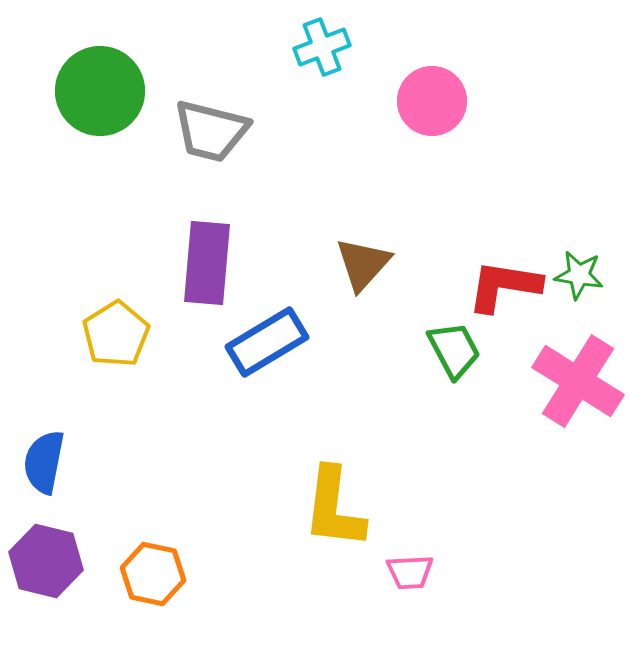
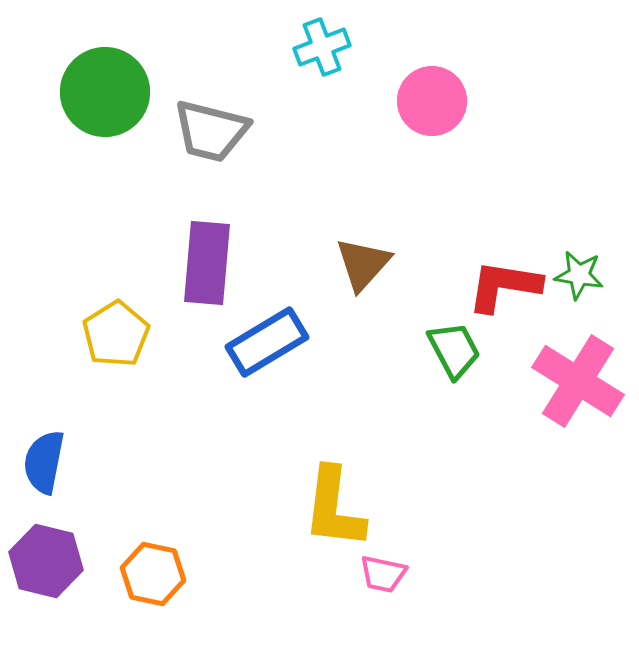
green circle: moved 5 px right, 1 px down
pink trapezoid: moved 27 px left, 2 px down; rotated 15 degrees clockwise
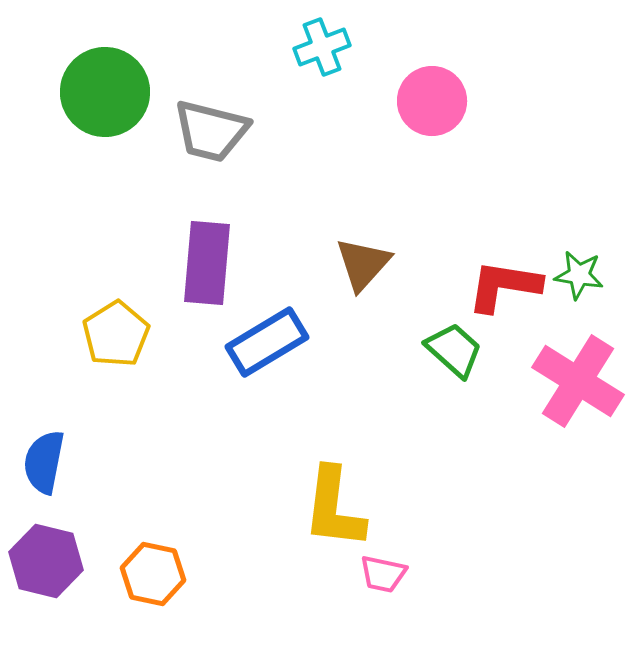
green trapezoid: rotated 20 degrees counterclockwise
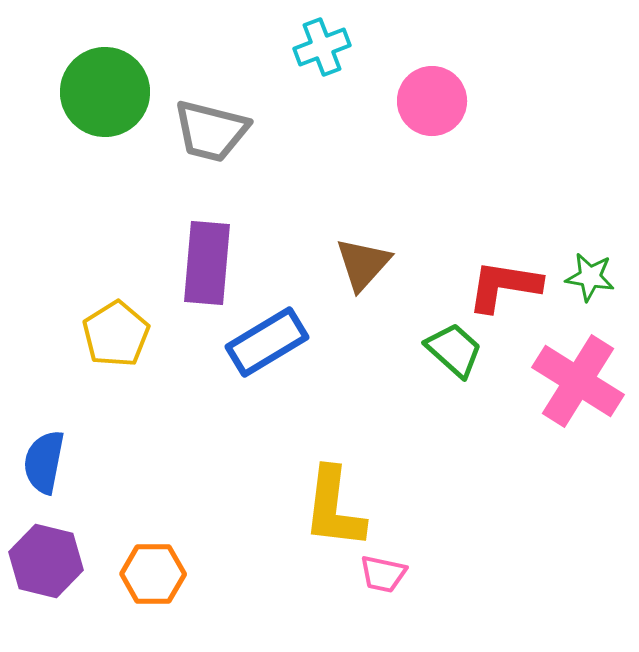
green star: moved 11 px right, 2 px down
orange hexagon: rotated 12 degrees counterclockwise
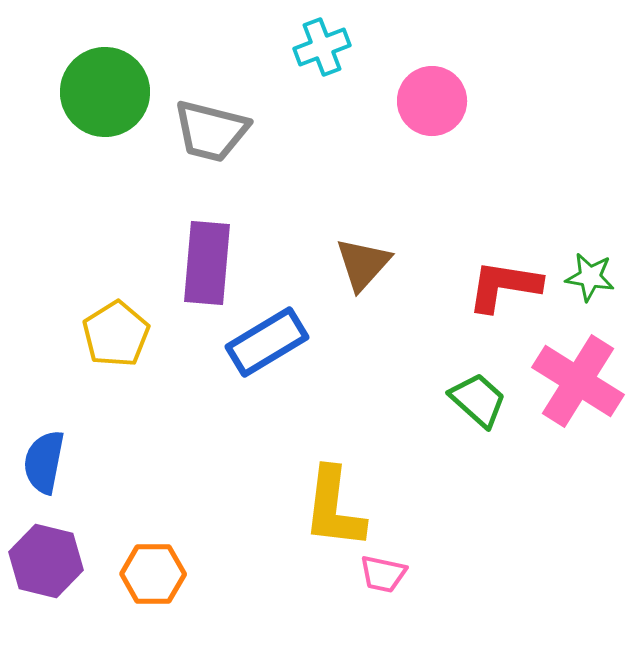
green trapezoid: moved 24 px right, 50 px down
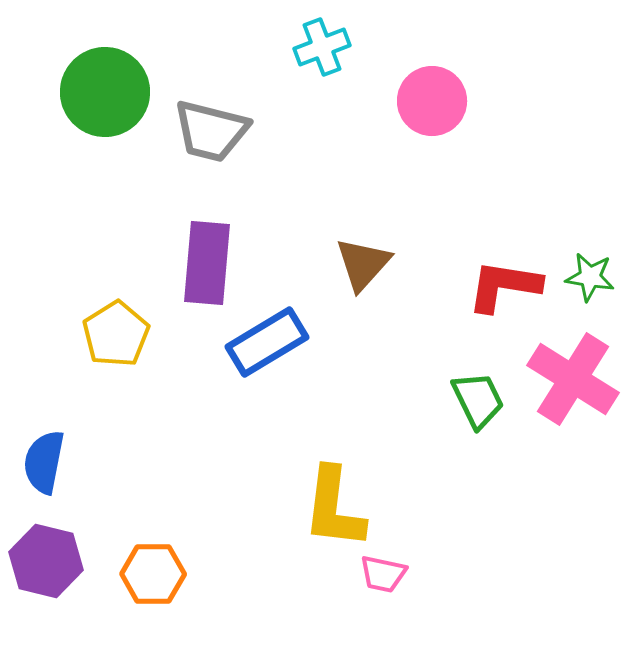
pink cross: moved 5 px left, 2 px up
green trapezoid: rotated 22 degrees clockwise
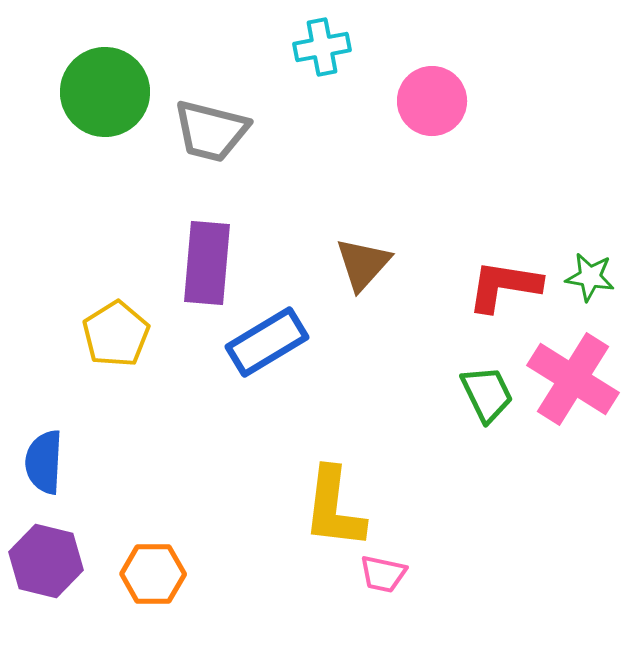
cyan cross: rotated 10 degrees clockwise
green trapezoid: moved 9 px right, 6 px up
blue semicircle: rotated 8 degrees counterclockwise
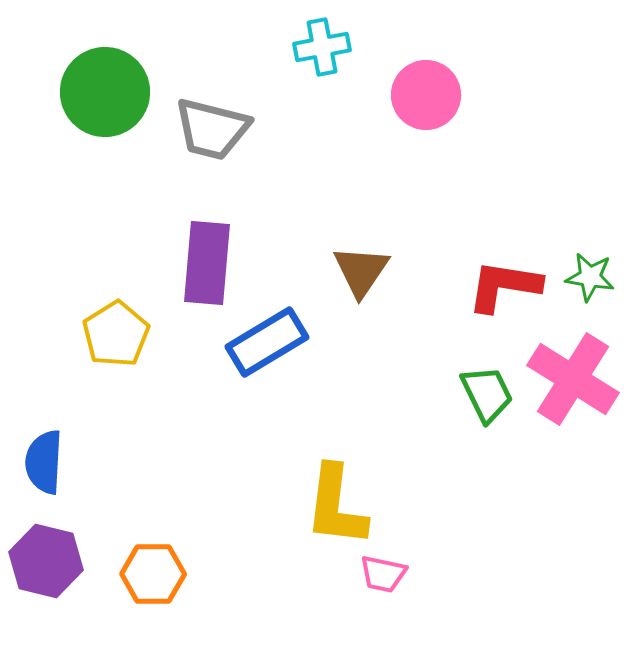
pink circle: moved 6 px left, 6 px up
gray trapezoid: moved 1 px right, 2 px up
brown triangle: moved 2 px left, 7 px down; rotated 8 degrees counterclockwise
yellow L-shape: moved 2 px right, 2 px up
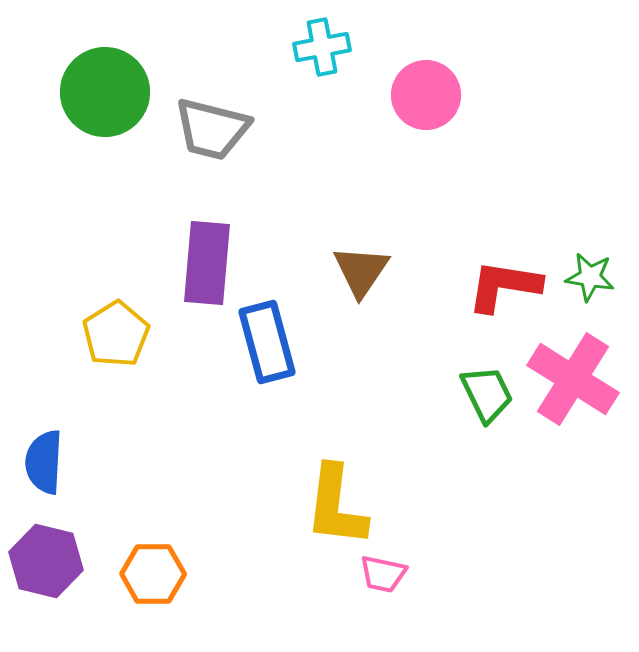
blue rectangle: rotated 74 degrees counterclockwise
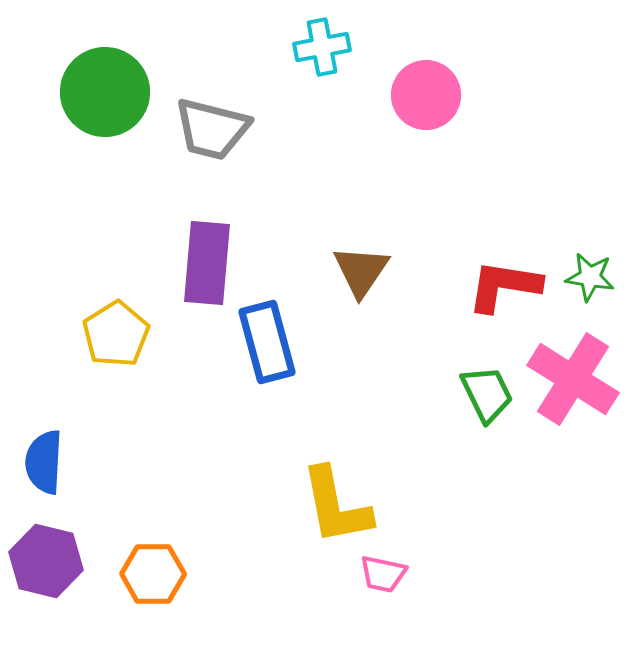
yellow L-shape: rotated 18 degrees counterclockwise
